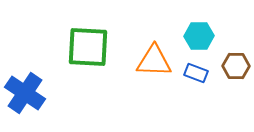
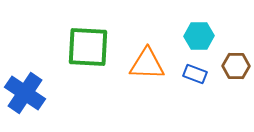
orange triangle: moved 7 px left, 3 px down
blue rectangle: moved 1 px left, 1 px down
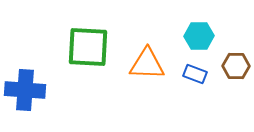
blue cross: moved 3 px up; rotated 30 degrees counterclockwise
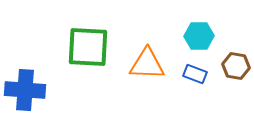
brown hexagon: rotated 8 degrees clockwise
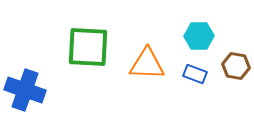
blue cross: rotated 15 degrees clockwise
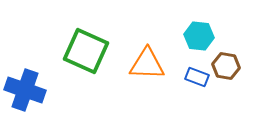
cyan hexagon: rotated 8 degrees clockwise
green square: moved 2 px left, 4 px down; rotated 21 degrees clockwise
brown hexagon: moved 10 px left
blue rectangle: moved 2 px right, 3 px down
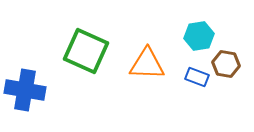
cyan hexagon: rotated 16 degrees counterclockwise
brown hexagon: moved 2 px up
blue cross: rotated 9 degrees counterclockwise
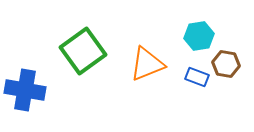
green square: moved 3 px left; rotated 30 degrees clockwise
orange triangle: rotated 24 degrees counterclockwise
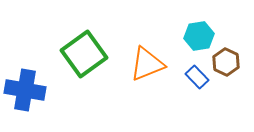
green square: moved 1 px right, 3 px down
brown hexagon: moved 2 px up; rotated 16 degrees clockwise
blue rectangle: rotated 25 degrees clockwise
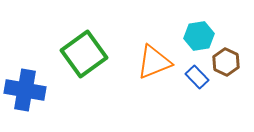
orange triangle: moved 7 px right, 2 px up
